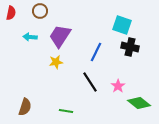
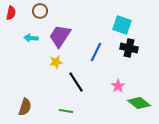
cyan arrow: moved 1 px right, 1 px down
black cross: moved 1 px left, 1 px down
black line: moved 14 px left
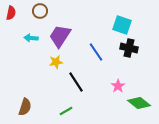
blue line: rotated 60 degrees counterclockwise
green line: rotated 40 degrees counterclockwise
